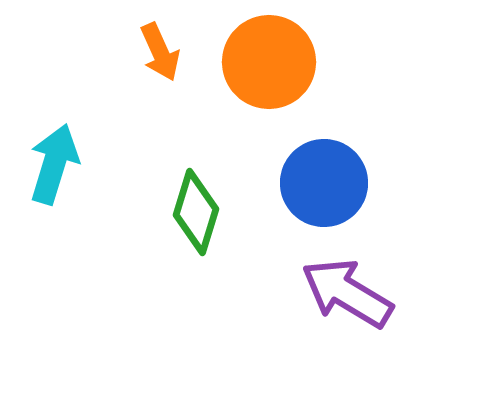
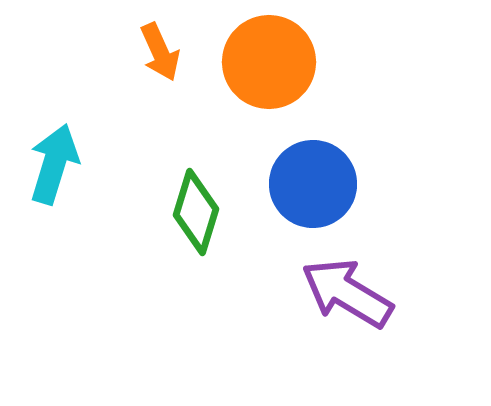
blue circle: moved 11 px left, 1 px down
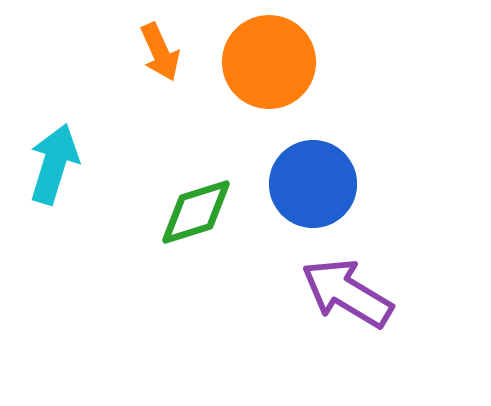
green diamond: rotated 56 degrees clockwise
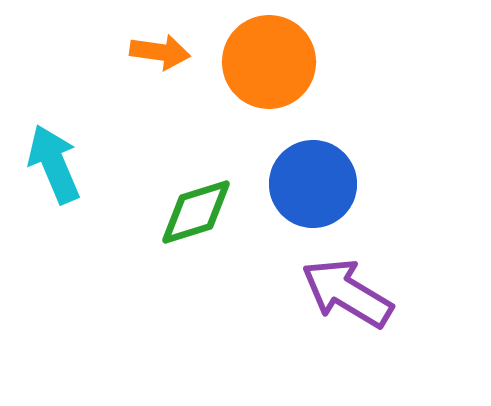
orange arrow: rotated 58 degrees counterclockwise
cyan arrow: rotated 40 degrees counterclockwise
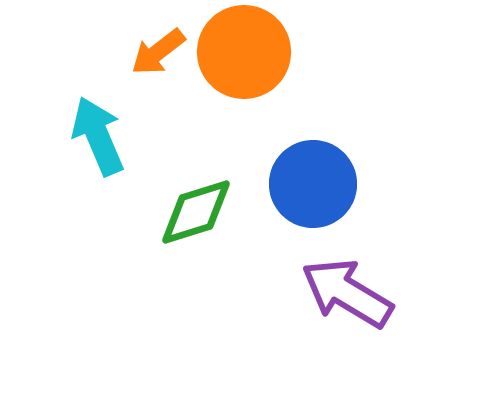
orange arrow: moved 2 px left; rotated 134 degrees clockwise
orange circle: moved 25 px left, 10 px up
cyan arrow: moved 44 px right, 28 px up
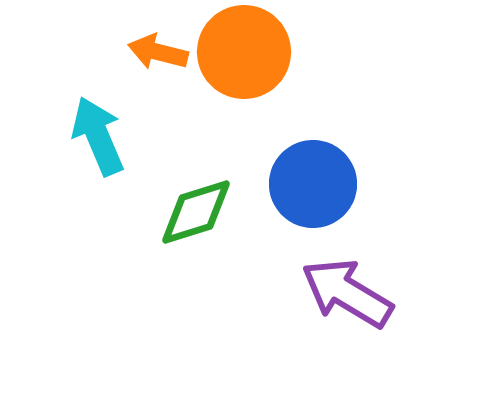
orange arrow: rotated 52 degrees clockwise
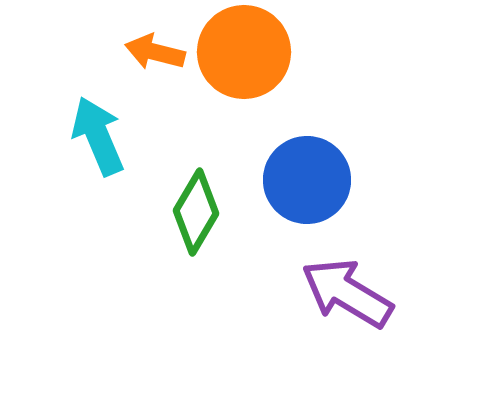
orange arrow: moved 3 px left
blue circle: moved 6 px left, 4 px up
green diamond: rotated 42 degrees counterclockwise
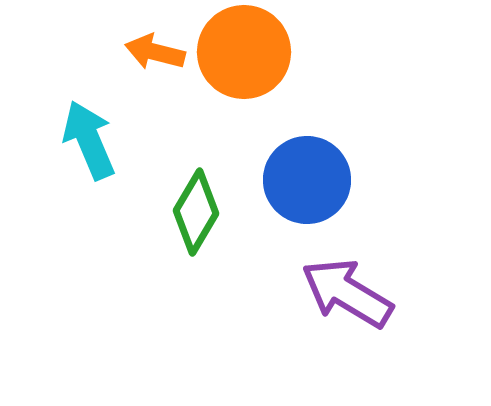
cyan arrow: moved 9 px left, 4 px down
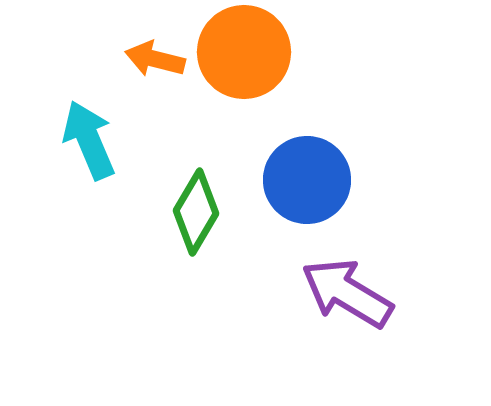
orange arrow: moved 7 px down
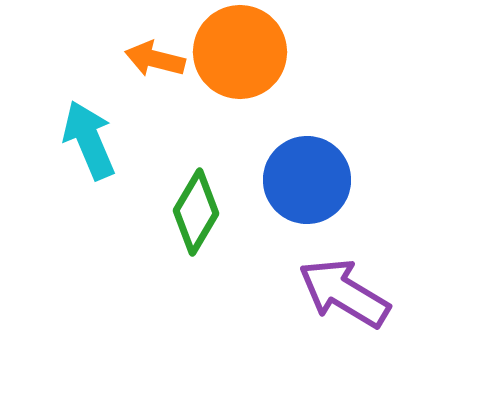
orange circle: moved 4 px left
purple arrow: moved 3 px left
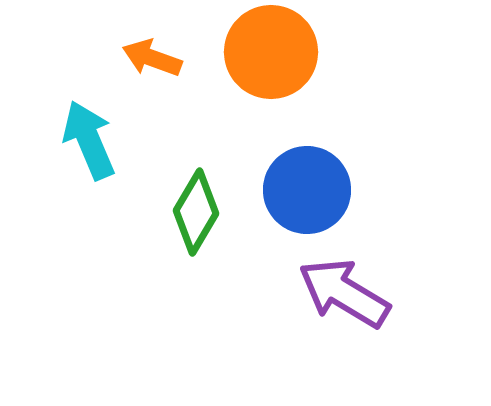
orange circle: moved 31 px right
orange arrow: moved 3 px left, 1 px up; rotated 6 degrees clockwise
blue circle: moved 10 px down
